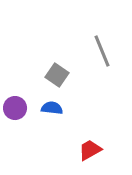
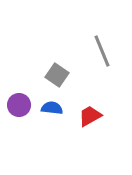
purple circle: moved 4 px right, 3 px up
red trapezoid: moved 34 px up
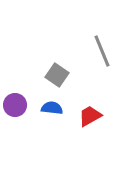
purple circle: moved 4 px left
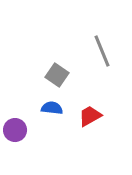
purple circle: moved 25 px down
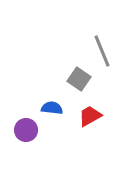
gray square: moved 22 px right, 4 px down
purple circle: moved 11 px right
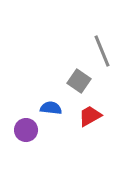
gray square: moved 2 px down
blue semicircle: moved 1 px left
